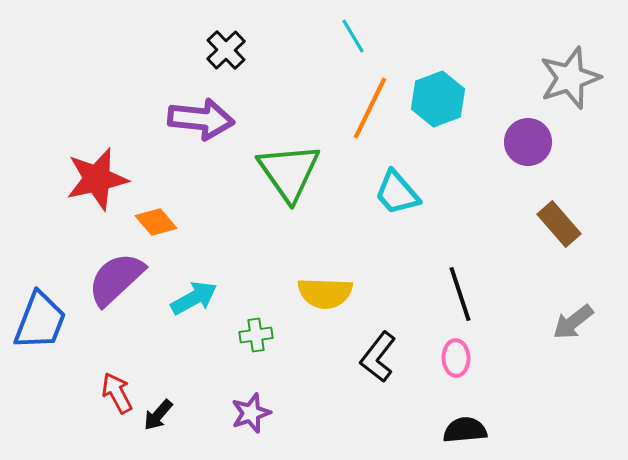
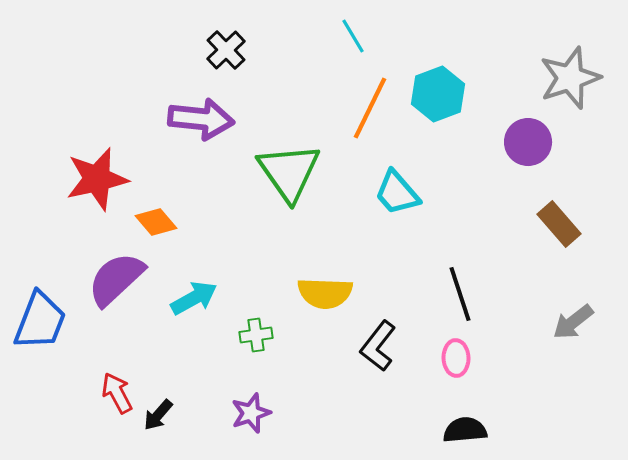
cyan hexagon: moved 5 px up
black L-shape: moved 11 px up
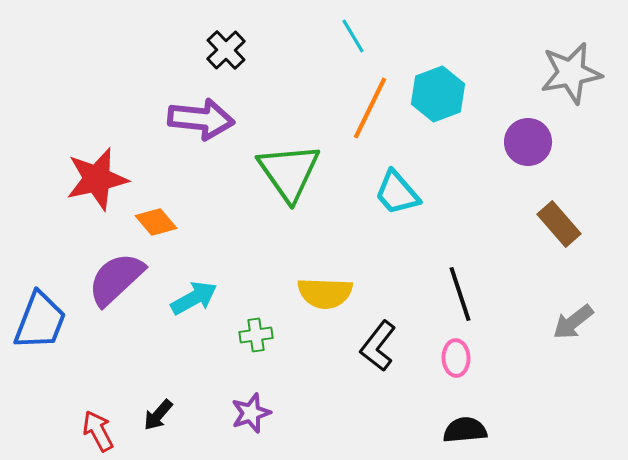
gray star: moved 1 px right, 5 px up; rotated 8 degrees clockwise
red arrow: moved 19 px left, 38 px down
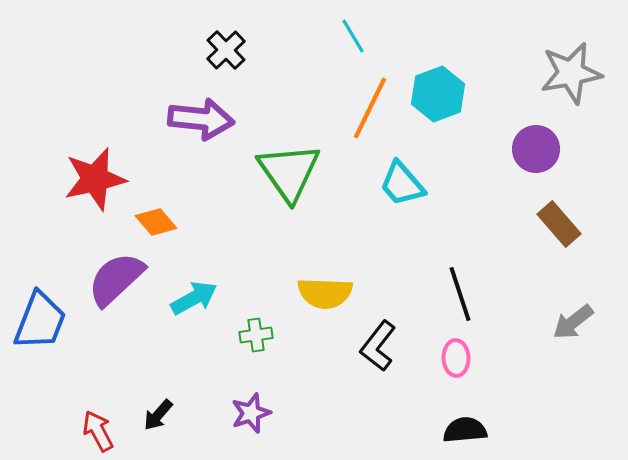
purple circle: moved 8 px right, 7 px down
red star: moved 2 px left
cyan trapezoid: moved 5 px right, 9 px up
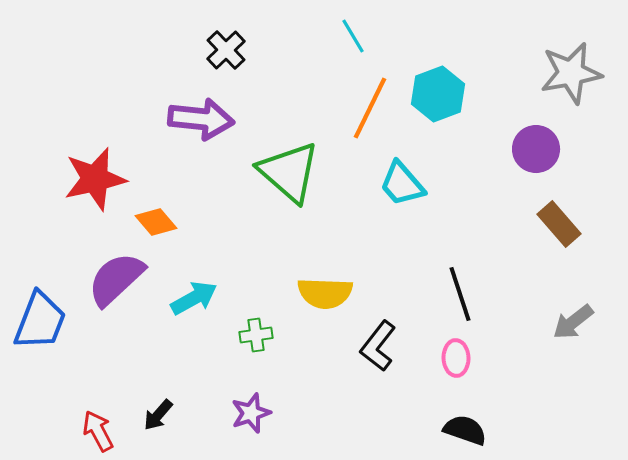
green triangle: rotated 14 degrees counterclockwise
black semicircle: rotated 24 degrees clockwise
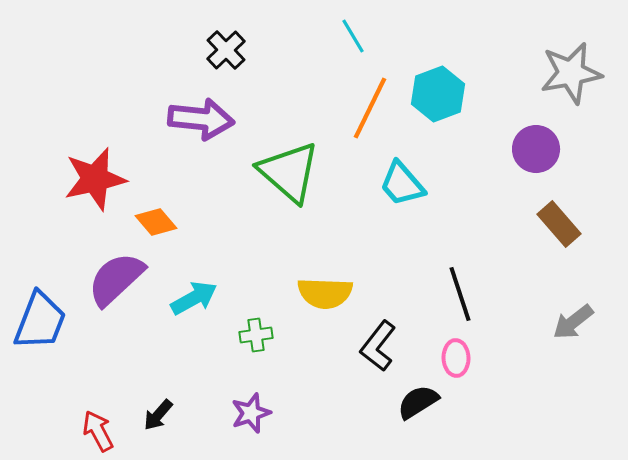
black semicircle: moved 47 px left, 28 px up; rotated 51 degrees counterclockwise
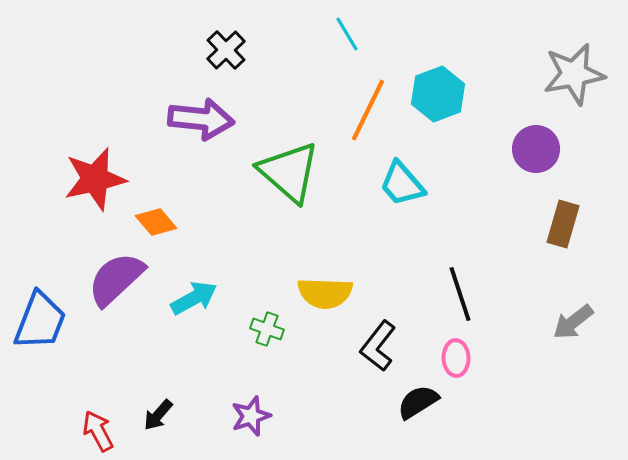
cyan line: moved 6 px left, 2 px up
gray star: moved 3 px right, 1 px down
orange line: moved 2 px left, 2 px down
brown rectangle: moved 4 px right; rotated 57 degrees clockwise
green cross: moved 11 px right, 6 px up; rotated 28 degrees clockwise
purple star: moved 3 px down
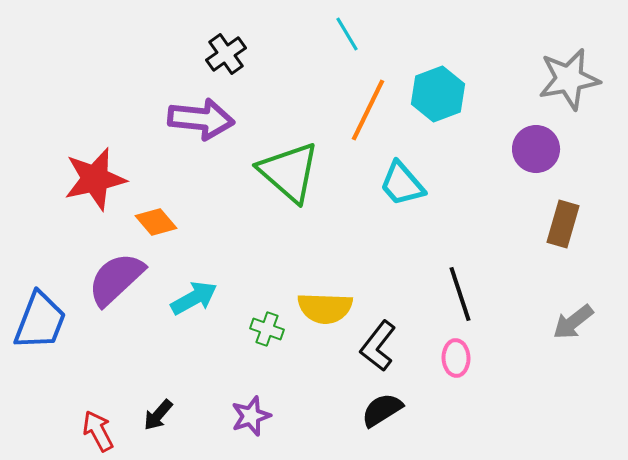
black cross: moved 4 px down; rotated 9 degrees clockwise
gray star: moved 5 px left, 5 px down
yellow semicircle: moved 15 px down
black semicircle: moved 36 px left, 8 px down
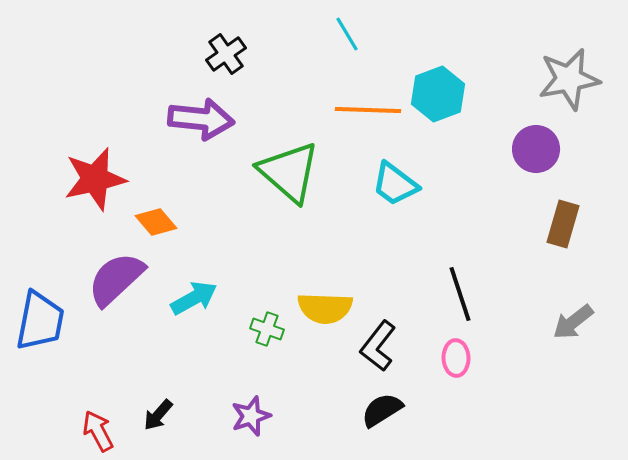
orange line: rotated 66 degrees clockwise
cyan trapezoid: moved 7 px left; rotated 12 degrees counterclockwise
blue trapezoid: rotated 10 degrees counterclockwise
